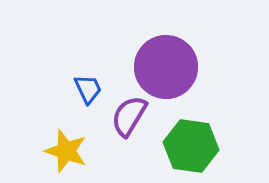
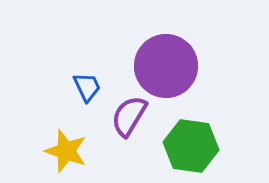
purple circle: moved 1 px up
blue trapezoid: moved 1 px left, 2 px up
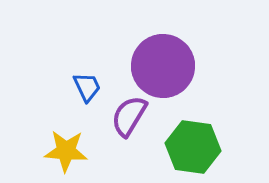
purple circle: moved 3 px left
green hexagon: moved 2 px right, 1 px down
yellow star: rotated 15 degrees counterclockwise
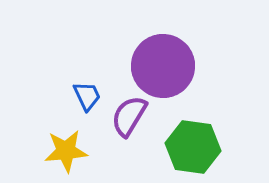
blue trapezoid: moved 9 px down
yellow star: rotated 9 degrees counterclockwise
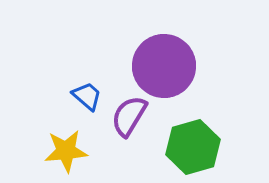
purple circle: moved 1 px right
blue trapezoid: rotated 24 degrees counterclockwise
green hexagon: rotated 24 degrees counterclockwise
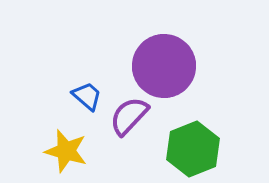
purple semicircle: rotated 12 degrees clockwise
green hexagon: moved 2 px down; rotated 6 degrees counterclockwise
yellow star: rotated 21 degrees clockwise
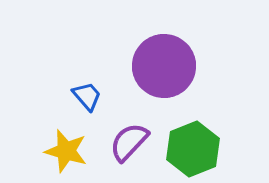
blue trapezoid: rotated 8 degrees clockwise
purple semicircle: moved 26 px down
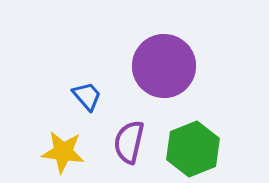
purple semicircle: rotated 30 degrees counterclockwise
yellow star: moved 3 px left, 1 px down; rotated 9 degrees counterclockwise
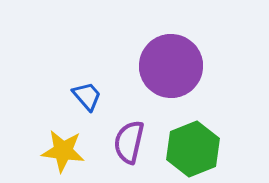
purple circle: moved 7 px right
yellow star: moved 1 px up
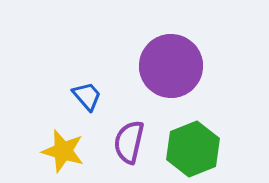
yellow star: rotated 9 degrees clockwise
